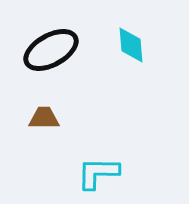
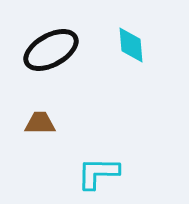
brown trapezoid: moved 4 px left, 5 px down
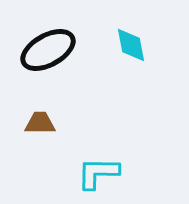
cyan diamond: rotated 6 degrees counterclockwise
black ellipse: moved 3 px left
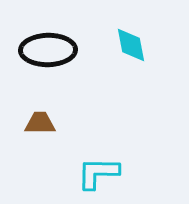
black ellipse: rotated 28 degrees clockwise
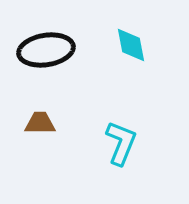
black ellipse: moved 2 px left; rotated 8 degrees counterclockwise
cyan L-shape: moved 23 px right, 30 px up; rotated 111 degrees clockwise
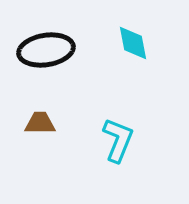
cyan diamond: moved 2 px right, 2 px up
cyan L-shape: moved 3 px left, 3 px up
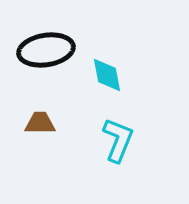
cyan diamond: moved 26 px left, 32 px down
